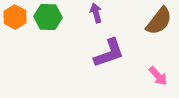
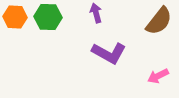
orange hexagon: rotated 25 degrees counterclockwise
purple L-shape: rotated 48 degrees clockwise
pink arrow: rotated 105 degrees clockwise
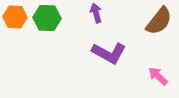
green hexagon: moved 1 px left, 1 px down
pink arrow: rotated 70 degrees clockwise
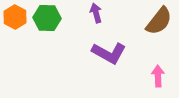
orange hexagon: rotated 25 degrees clockwise
pink arrow: rotated 45 degrees clockwise
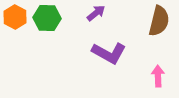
purple arrow: rotated 66 degrees clockwise
brown semicircle: rotated 24 degrees counterclockwise
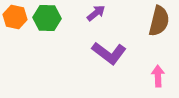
orange hexagon: rotated 15 degrees counterclockwise
purple L-shape: rotated 8 degrees clockwise
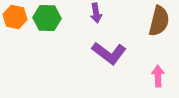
purple arrow: rotated 120 degrees clockwise
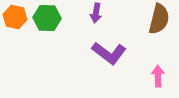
purple arrow: rotated 18 degrees clockwise
brown semicircle: moved 2 px up
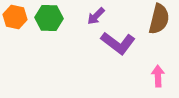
purple arrow: moved 3 px down; rotated 36 degrees clockwise
green hexagon: moved 2 px right
purple L-shape: moved 9 px right, 10 px up
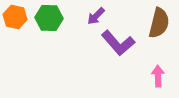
brown semicircle: moved 4 px down
purple L-shape: rotated 12 degrees clockwise
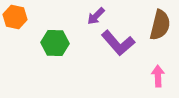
green hexagon: moved 6 px right, 25 px down
brown semicircle: moved 1 px right, 2 px down
